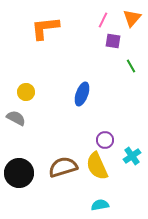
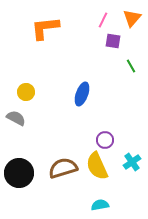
cyan cross: moved 6 px down
brown semicircle: moved 1 px down
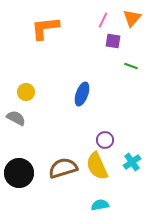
green line: rotated 40 degrees counterclockwise
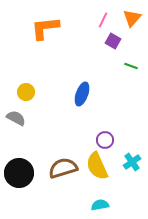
purple square: rotated 21 degrees clockwise
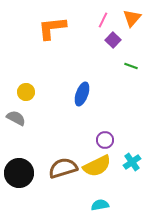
orange L-shape: moved 7 px right
purple square: moved 1 px up; rotated 14 degrees clockwise
yellow semicircle: rotated 92 degrees counterclockwise
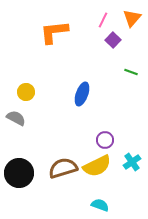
orange L-shape: moved 2 px right, 4 px down
green line: moved 6 px down
cyan semicircle: rotated 30 degrees clockwise
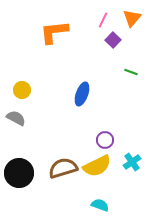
yellow circle: moved 4 px left, 2 px up
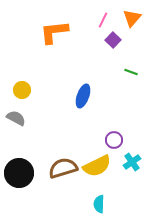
blue ellipse: moved 1 px right, 2 px down
purple circle: moved 9 px right
cyan semicircle: moved 1 px left, 1 px up; rotated 108 degrees counterclockwise
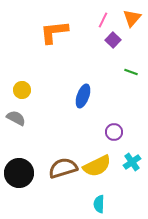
purple circle: moved 8 px up
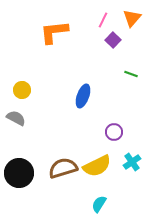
green line: moved 2 px down
cyan semicircle: rotated 30 degrees clockwise
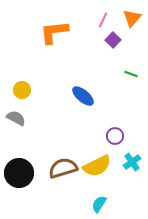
blue ellipse: rotated 70 degrees counterclockwise
purple circle: moved 1 px right, 4 px down
